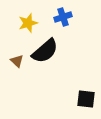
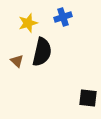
black semicircle: moved 3 px left, 1 px down; rotated 36 degrees counterclockwise
black square: moved 2 px right, 1 px up
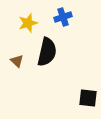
black semicircle: moved 5 px right
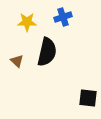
yellow star: moved 1 px left, 1 px up; rotated 18 degrees clockwise
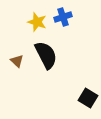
yellow star: moved 10 px right; rotated 18 degrees clockwise
black semicircle: moved 1 px left, 3 px down; rotated 40 degrees counterclockwise
black square: rotated 24 degrees clockwise
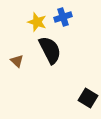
black semicircle: moved 4 px right, 5 px up
